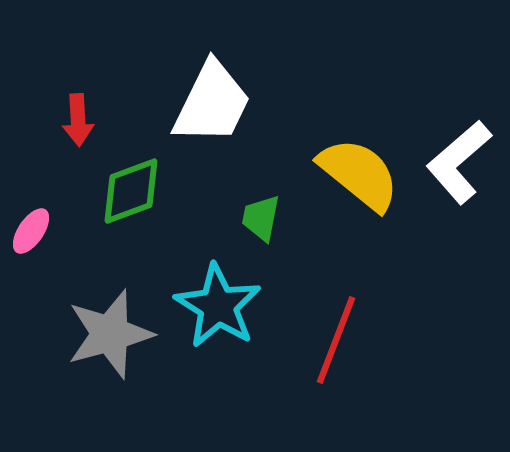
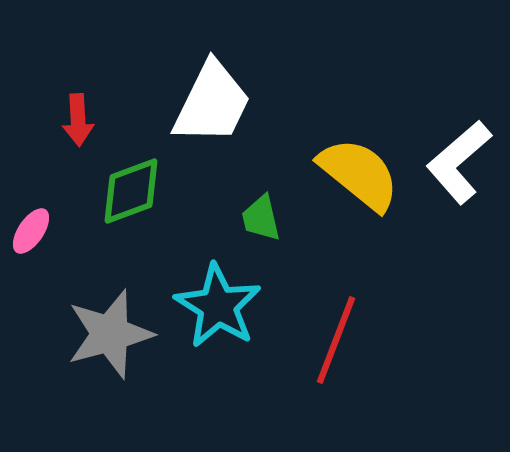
green trapezoid: rotated 24 degrees counterclockwise
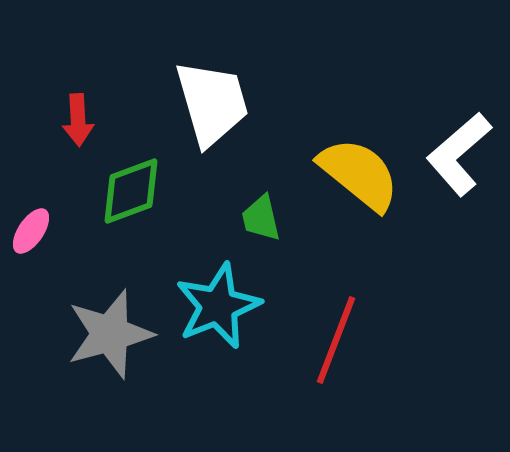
white trapezoid: rotated 42 degrees counterclockwise
white L-shape: moved 8 px up
cyan star: rotated 18 degrees clockwise
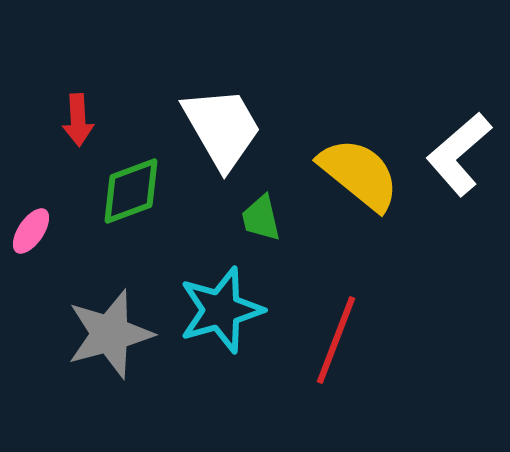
white trapezoid: moved 10 px right, 25 px down; rotated 14 degrees counterclockwise
cyan star: moved 3 px right, 4 px down; rotated 6 degrees clockwise
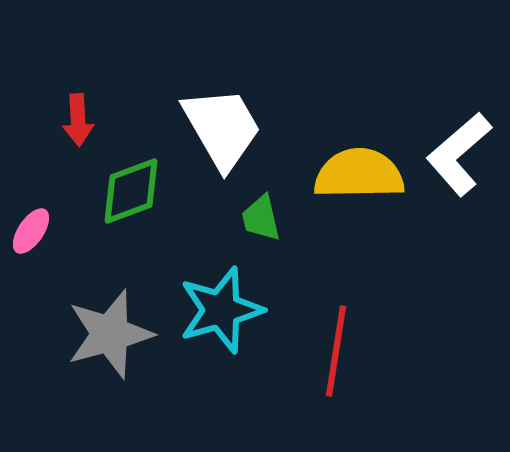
yellow semicircle: rotated 40 degrees counterclockwise
red line: moved 11 px down; rotated 12 degrees counterclockwise
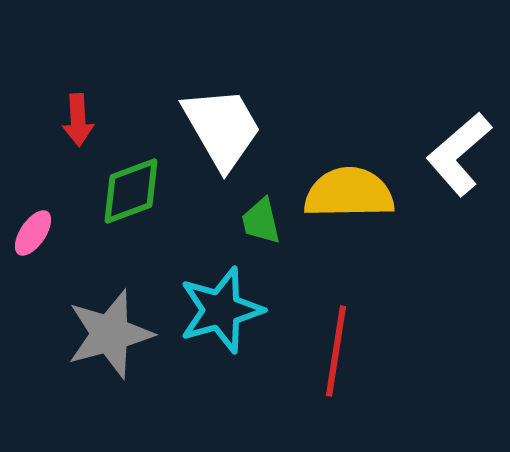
yellow semicircle: moved 10 px left, 19 px down
green trapezoid: moved 3 px down
pink ellipse: moved 2 px right, 2 px down
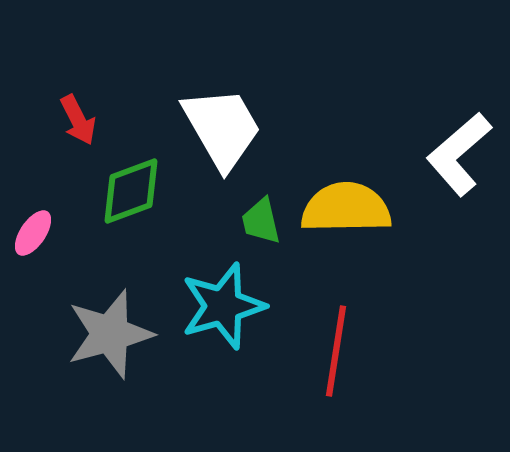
red arrow: rotated 24 degrees counterclockwise
yellow semicircle: moved 3 px left, 15 px down
cyan star: moved 2 px right, 4 px up
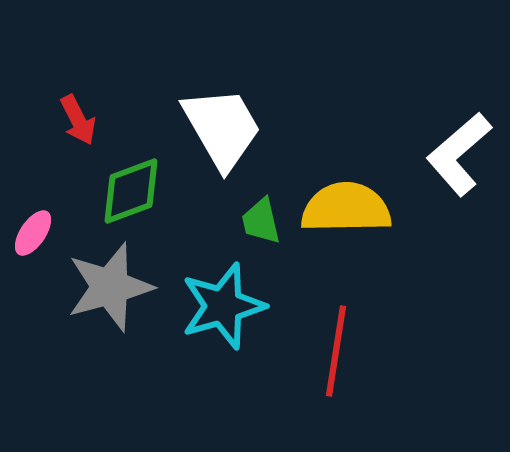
gray star: moved 47 px up
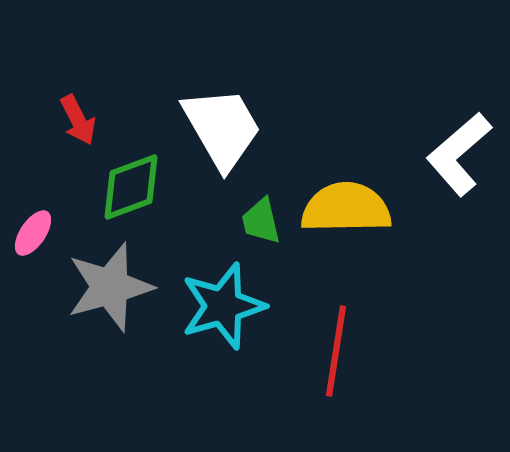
green diamond: moved 4 px up
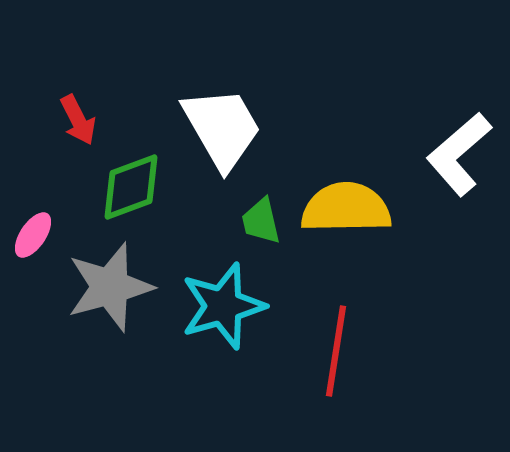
pink ellipse: moved 2 px down
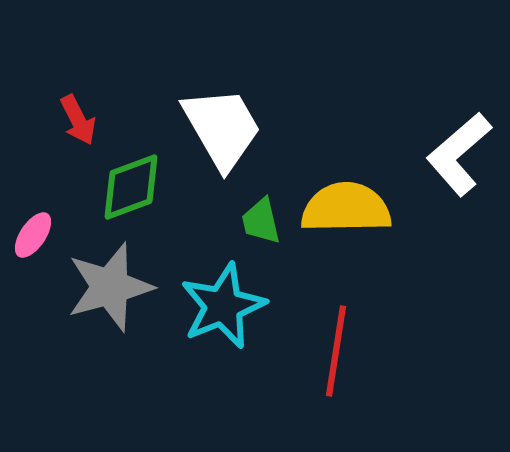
cyan star: rotated 6 degrees counterclockwise
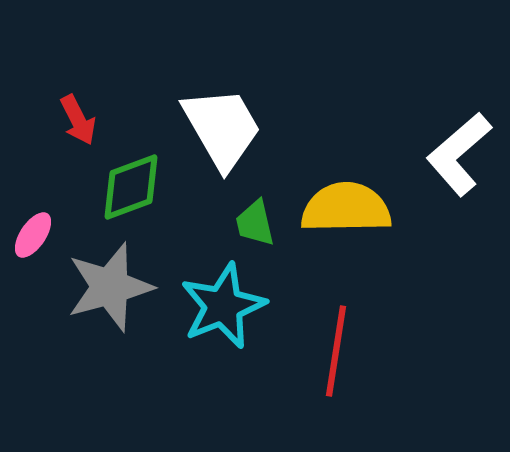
green trapezoid: moved 6 px left, 2 px down
